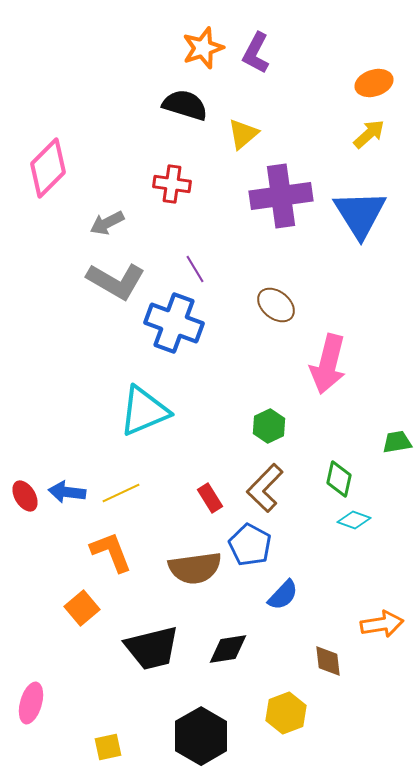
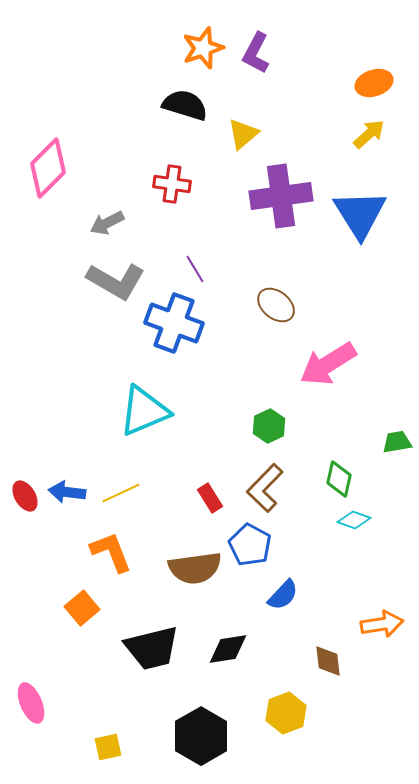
pink arrow: rotated 44 degrees clockwise
pink ellipse: rotated 39 degrees counterclockwise
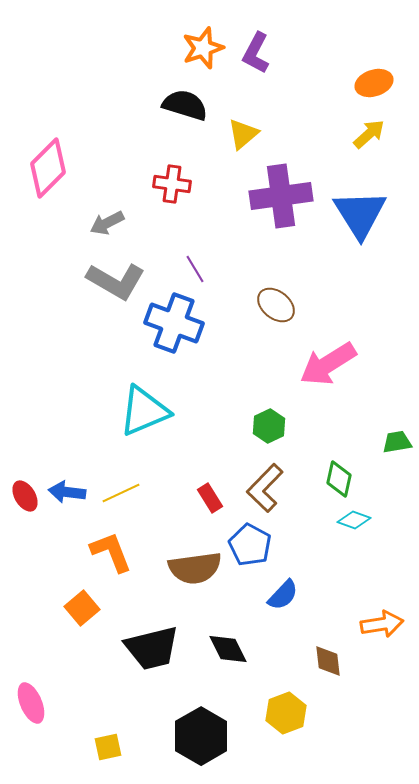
black diamond: rotated 72 degrees clockwise
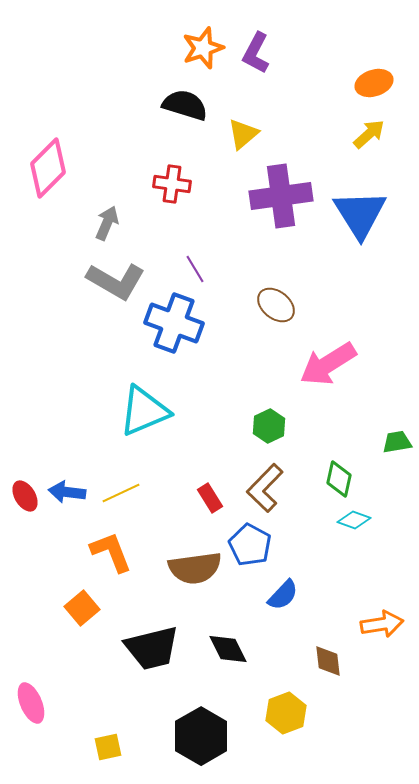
gray arrow: rotated 140 degrees clockwise
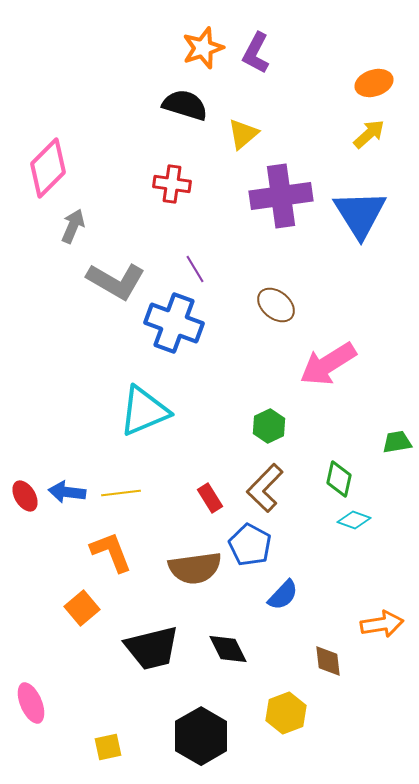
gray arrow: moved 34 px left, 3 px down
yellow line: rotated 18 degrees clockwise
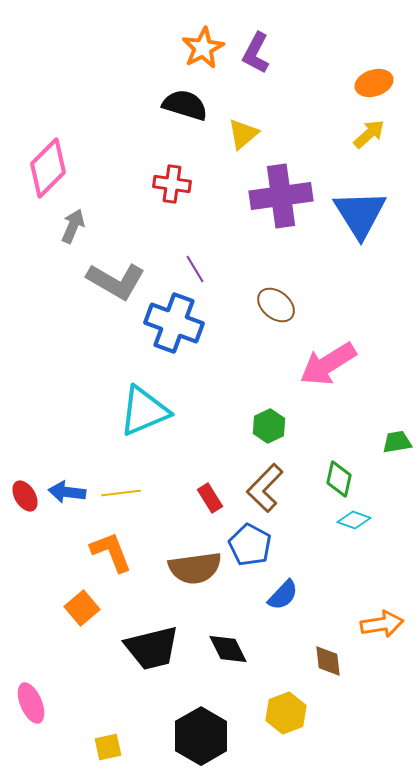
orange star: rotated 9 degrees counterclockwise
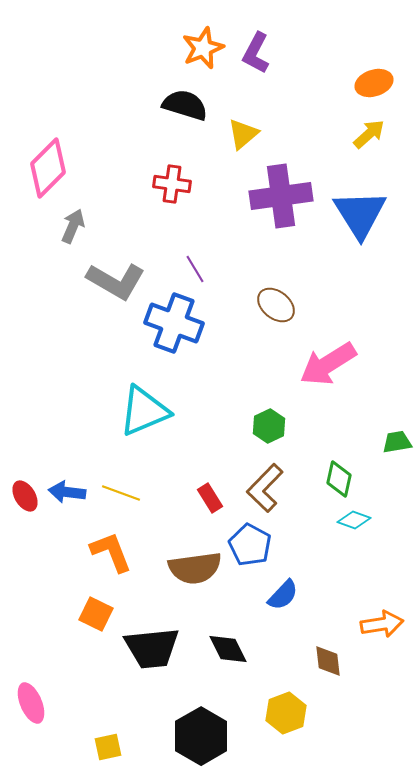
orange star: rotated 6 degrees clockwise
yellow line: rotated 27 degrees clockwise
orange square: moved 14 px right, 6 px down; rotated 24 degrees counterclockwise
black trapezoid: rotated 8 degrees clockwise
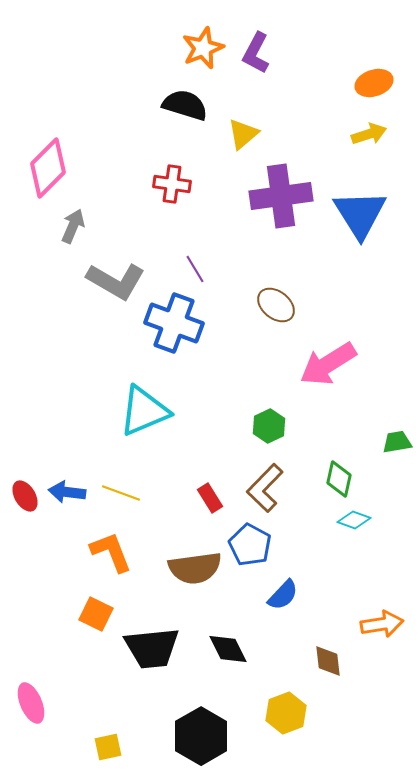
yellow arrow: rotated 24 degrees clockwise
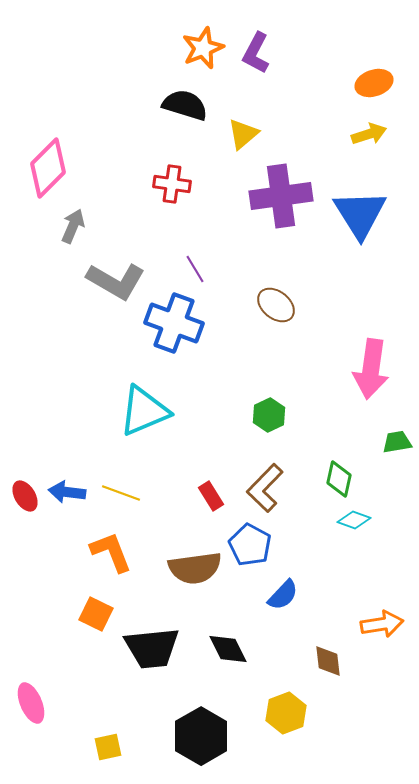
pink arrow: moved 43 px right, 5 px down; rotated 50 degrees counterclockwise
green hexagon: moved 11 px up
red rectangle: moved 1 px right, 2 px up
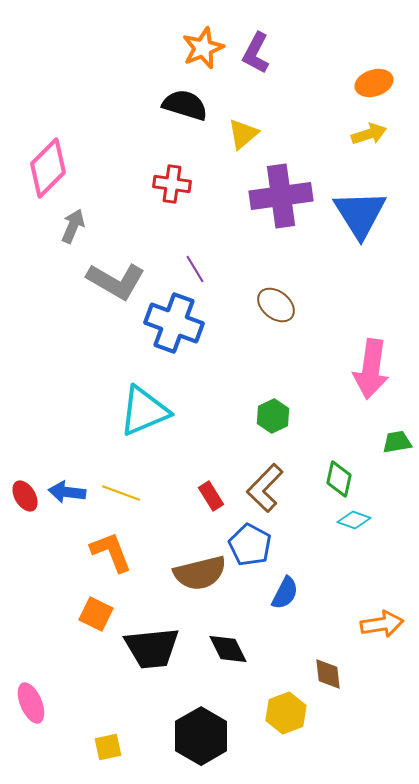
green hexagon: moved 4 px right, 1 px down
brown semicircle: moved 5 px right, 5 px down; rotated 6 degrees counterclockwise
blue semicircle: moved 2 px right, 2 px up; rotated 16 degrees counterclockwise
brown diamond: moved 13 px down
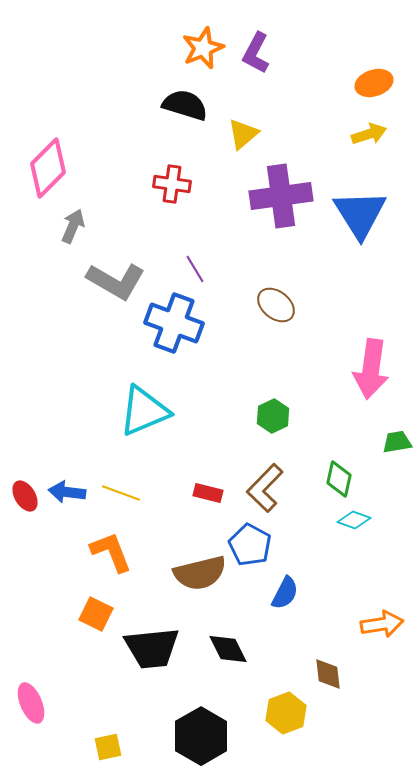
red rectangle: moved 3 px left, 3 px up; rotated 44 degrees counterclockwise
